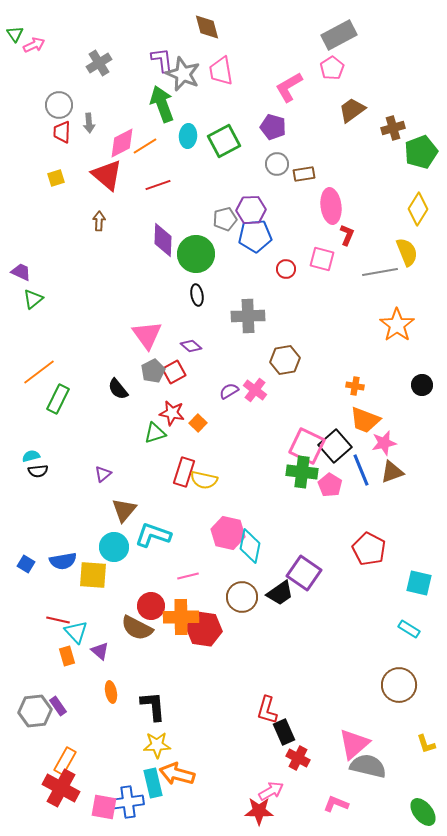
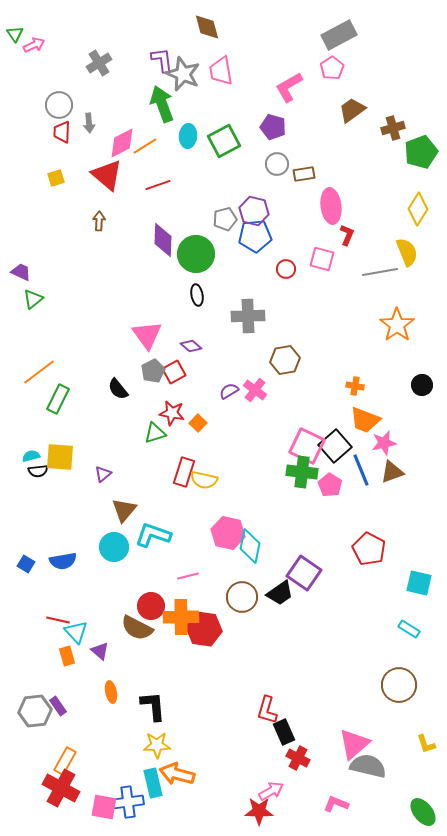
purple hexagon at (251, 210): moved 3 px right, 1 px down; rotated 16 degrees clockwise
yellow square at (93, 575): moved 33 px left, 118 px up
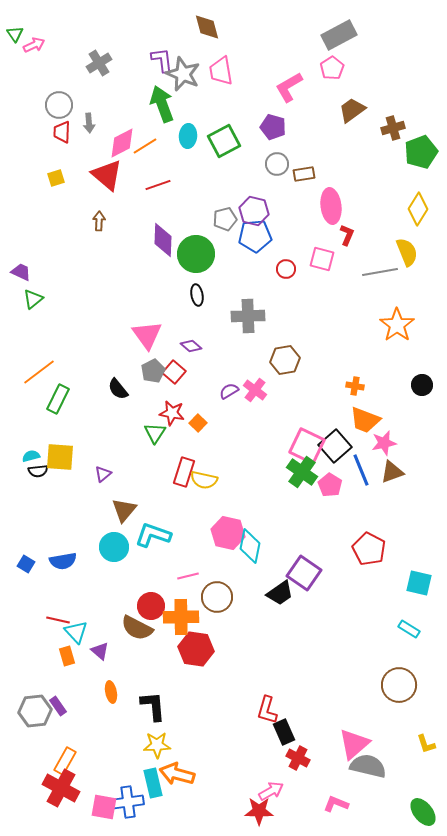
red square at (174, 372): rotated 20 degrees counterclockwise
green triangle at (155, 433): rotated 40 degrees counterclockwise
green cross at (302, 472): rotated 28 degrees clockwise
brown circle at (242, 597): moved 25 px left
red hexagon at (204, 629): moved 8 px left, 20 px down
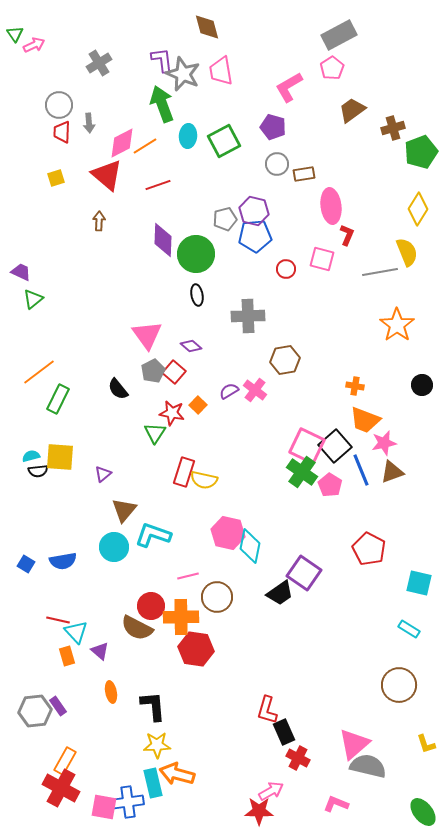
orange square at (198, 423): moved 18 px up
